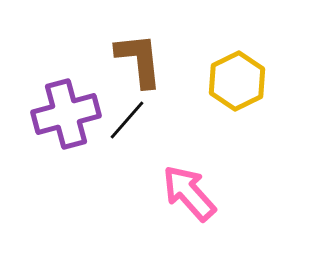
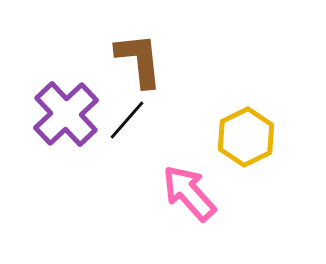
yellow hexagon: moved 9 px right, 56 px down
purple cross: rotated 28 degrees counterclockwise
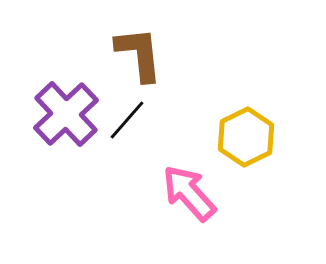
brown L-shape: moved 6 px up
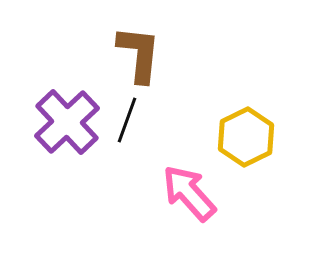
brown L-shape: rotated 12 degrees clockwise
purple cross: moved 1 px right, 8 px down
black line: rotated 21 degrees counterclockwise
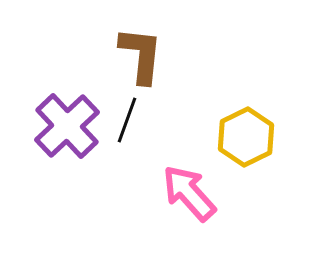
brown L-shape: moved 2 px right, 1 px down
purple cross: moved 4 px down
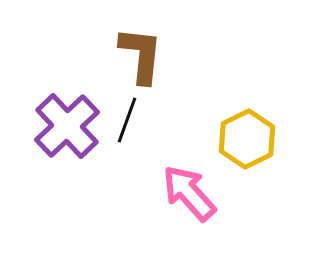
yellow hexagon: moved 1 px right, 2 px down
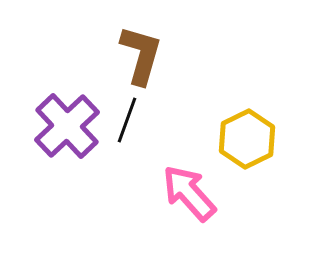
brown L-shape: rotated 10 degrees clockwise
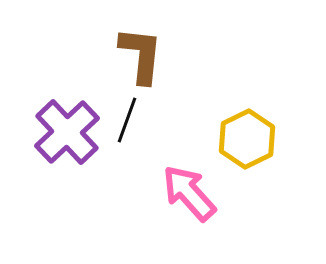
brown L-shape: rotated 10 degrees counterclockwise
purple cross: moved 6 px down
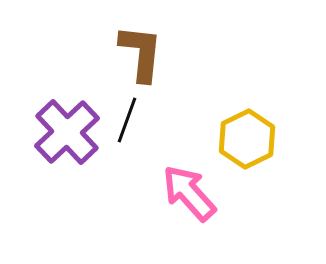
brown L-shape: moved 2 px up
